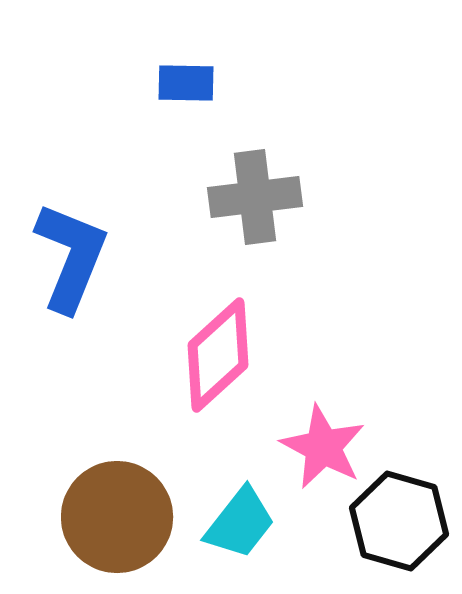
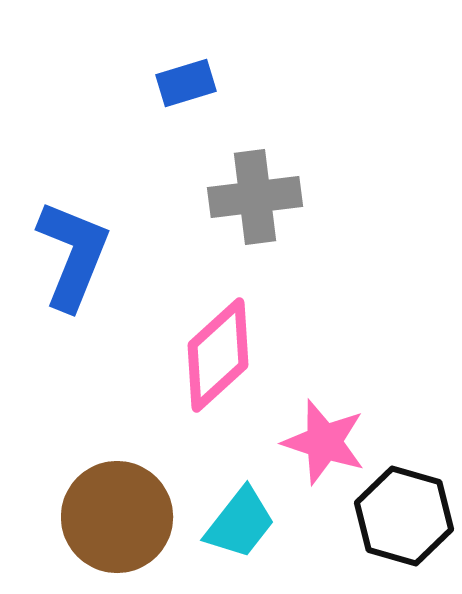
blue rectangle: rotated 18 degrees counterclockwise
blue L-shape: moved 2 px right, 2 px up
pink star: moved 1 px right, 5 px up; rotated 10 degrees counterclockwise
black hexagon: moved 5 px right, 5 px up
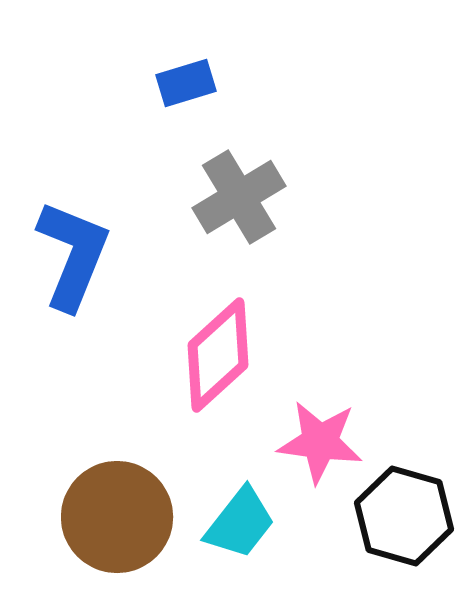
gray cross: moved 16 px left; rotated 24 degrees counterclockwise
pink star: moved 4 px left; rotated 10 degrees counterclockwise
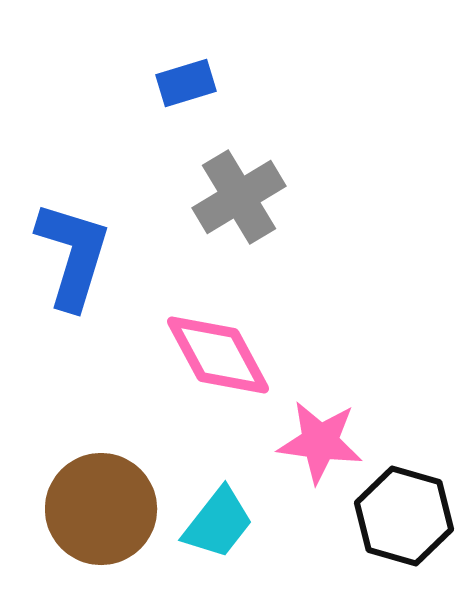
blue L-shape: rotated 5 degrees counterclockwise
pink diamond: rotated 76 degrees counterclockwise
brown circle: moved 16 px left, 8 px up
cyan trapezoid: moved 22 px left
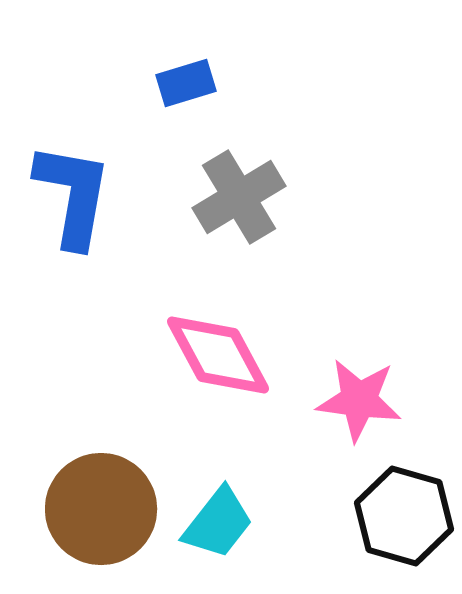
blue L-shape: moved 60 px up; rotated 7 degrees counterclockwise
pink star: moved 39 px right, 42 px up
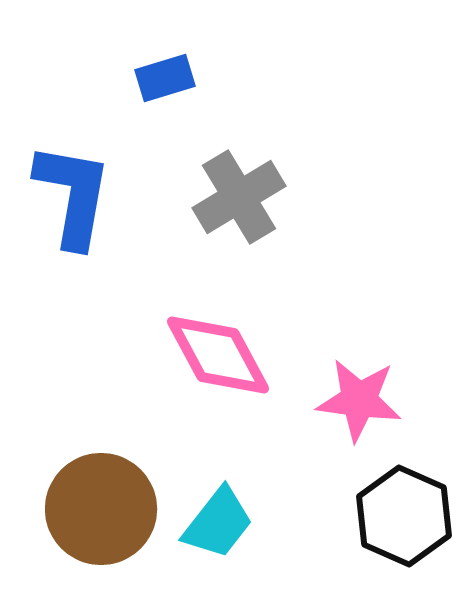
blue rectangle: moved 21 px left, 5 px up
black hexagon: rotated 8 degrees clockwise
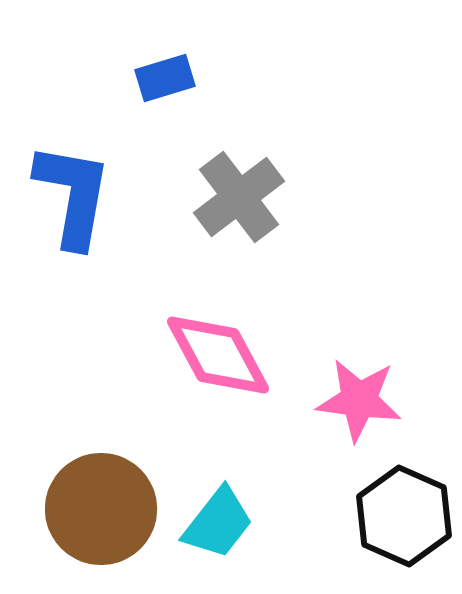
gray cross: rotated 6 degrees counterclockwise
